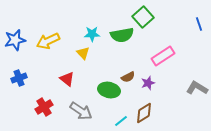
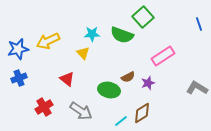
green semicircle: rotated 30 degrees clockwise
blue star: moved 3 px right, 9 px down
brown diamond: moved 2 px left
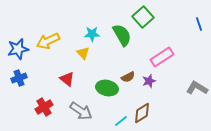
green semicircle: rotated 140 degrees counterclockwise
pink rectangle: moved 1 px left, 1 px down
purple star: moved 1 px right, 2 px up
green ellipse: moved 2 px left, 2 px up
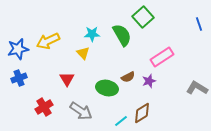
red triangle: rotated 21 degrees clockwise
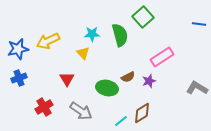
blue line: rotated 64 degrees counterclockwise
green semicircle: moved 2 px left; rotated 15 degrees clockwise
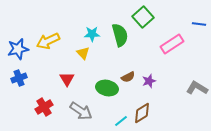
pink rectangle: moved 10 px right, 13 px up
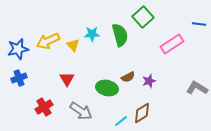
yellow triangle: moved 10 px left, 8 px up
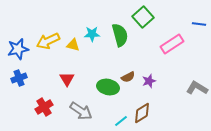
yellow triangle: rotated 32 degrees counterclockwise
green ellipse: moved 1 px right, 1 px up
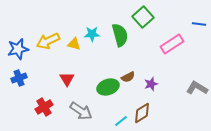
yellow triangle: moved 1 px right, 1 px up
purple star: moved 2 px right, 3 px down
green ellipse: rotated 30 degrees counterclockwise
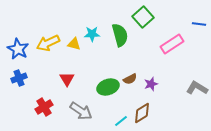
yellow arrow: moved 2 px down
blue star: rotated 30 degrees counterclockwise
brown semicircle: moved 2 px right, 2 px down
